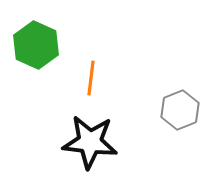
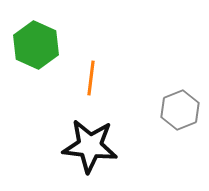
black star: moved 4 px down
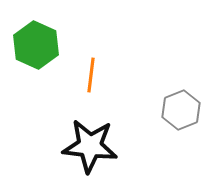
orange line: moved 3 px up
gray hexagon: moved 1 px right
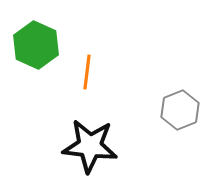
orange line: moved 4 px left, 3 px up
gray hexagon: moved 1 px left
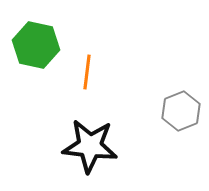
green hexagon: rotated 12 degrees counterclockwise
gray hexagon: moved 1 px right, 1 px down
